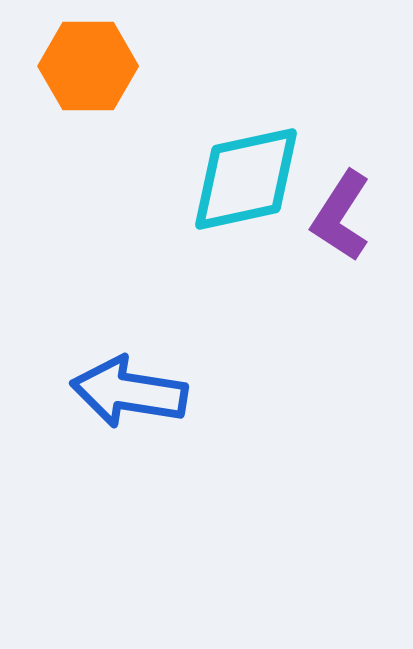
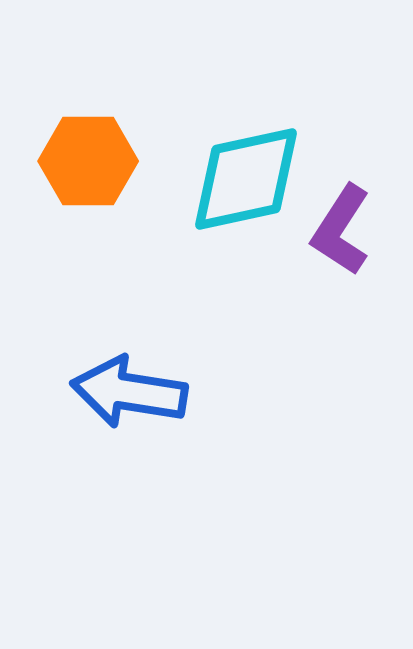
orange hexagon: moved 95 px down
purple L-shape: moved 14 px down
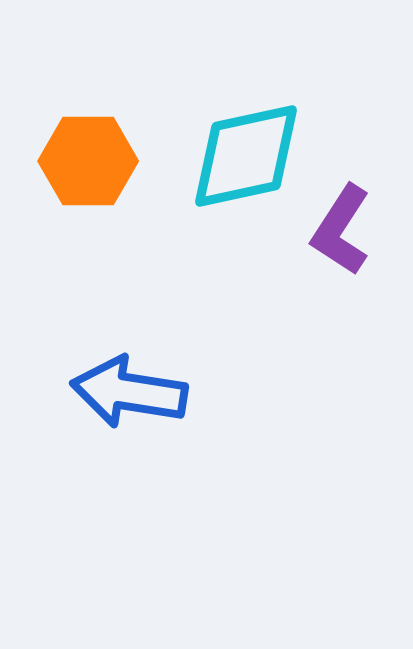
cyan diamond: moved 23 px up
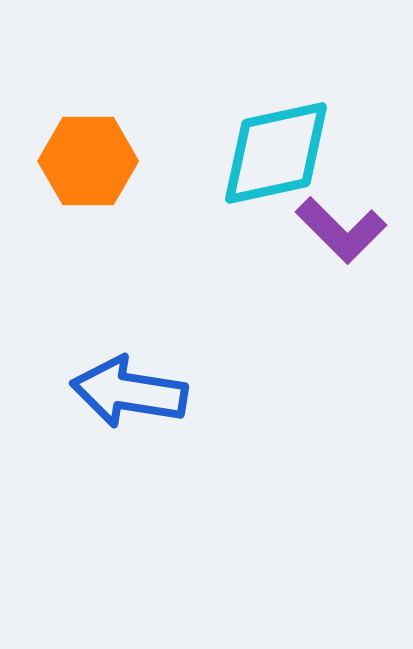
cyan diamond: moved 30 px right, 3 px up
purple L-shape: rotated 78 degrees counterclockwise
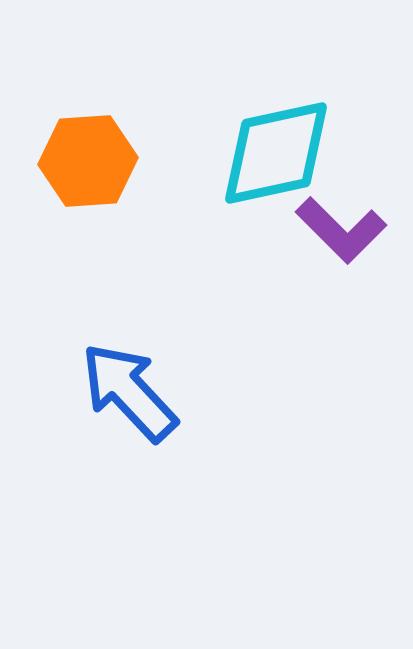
orange hexagon: rotated 4 degrees counterclockwise
blue arrow: rotated 38 degrees clockwise
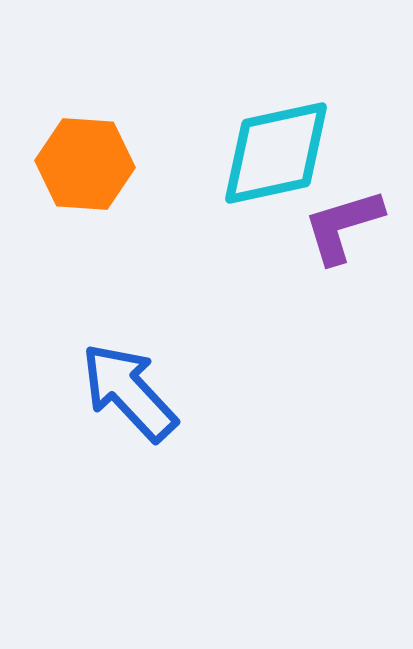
orange hexagon: moved 3 px left, 3 px down; rotated 8 degrees clockwise
purple L-shape: moved 2 px right, 4 px up; rotated 118 degrees clockwise
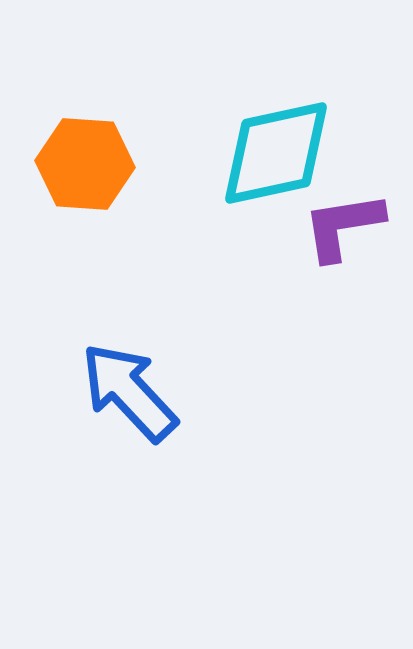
purple L-shape: rotated 8 degrees clockwise
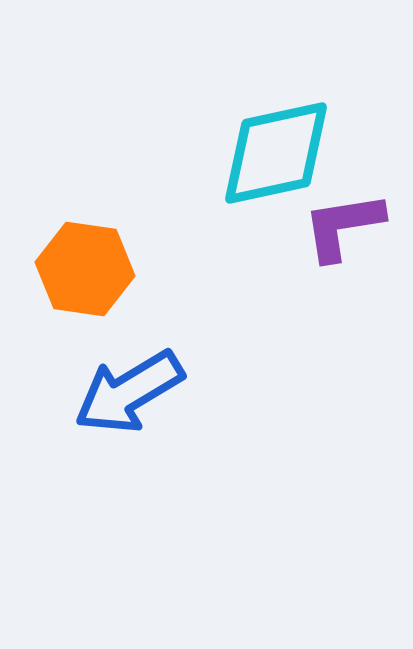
orange hexagon: moved 105 px down; rotated 4 degrees clockwise
blue arrow: rotated 78 degrees counterclockwise
